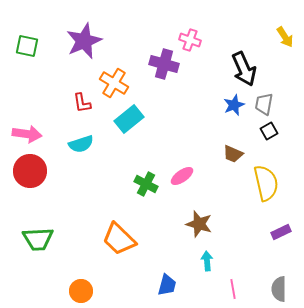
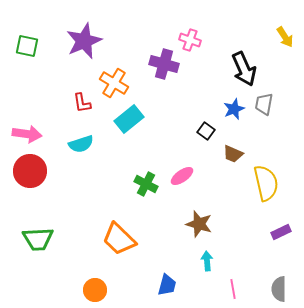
blue star: moved 4 px down
black square: moved 63 px left; rotated 24 degrees counterclockwise
orange circle: moved 14 px right, 1 px up
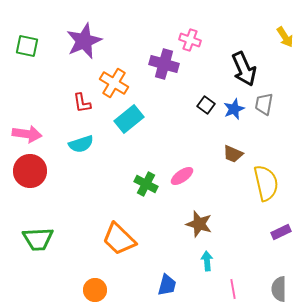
black square: moved 26 px up
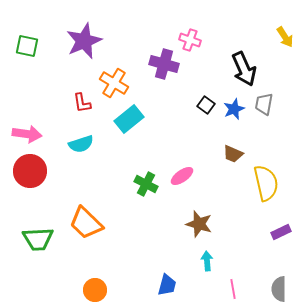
orange trapezoid: moved 33 px left, 16 px up
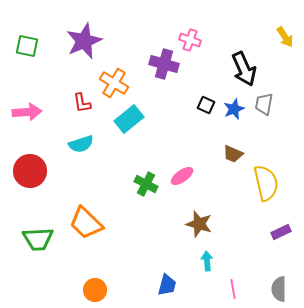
black square: rotated 12 degrees counterclockwise
pink arrow: moved 22 px up; rotated 12 degrees counterclockwise
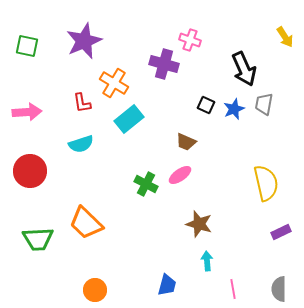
brown trapezoid: moved 47 px left, 12 px up
pink ellipse: moved 2 px left, 1 px up
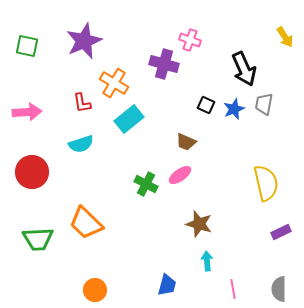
red circle: moved 2 px right, 1 px down
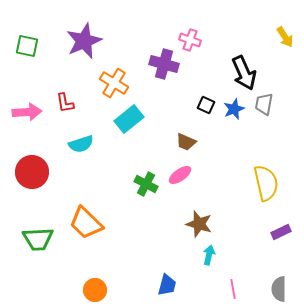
black arrow: moved 4 px down
red L-shape: moved 17 px left
cyan arrow: moved 2 px right, 6 px up; rotated 18 degrees clockwise
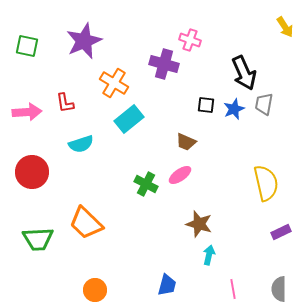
yellow arrow: moved 10 px up
black square: rotated 18 degrees counterclockwise
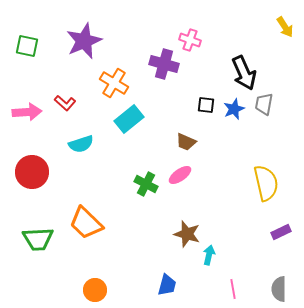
red L-shape: rotated 40 degrees counterclockwise
brown star: moved 12 px left, 10 px down
